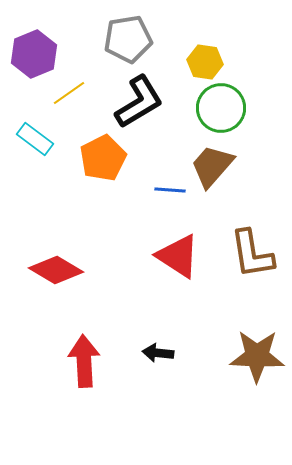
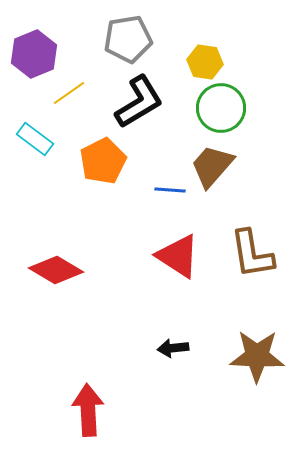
orange pentagon: moved 3 px down
black arrow: moved 15 px right, 5 px up; rotated 12 degrees counterclockwise
red arrow: moved 4 px right, 49 px down
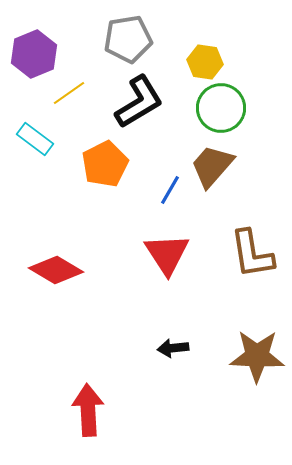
orange pentagon: moved 2 px right, 3 px down
blue line: rotated 64 degrees counterclockwise
red triangle: moved 11 px left, 2 px up; rotated 24 degrees clockwise
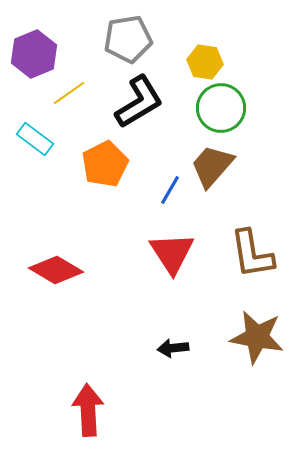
red triangle: moved 5 px right, 1 px up
brown star: moved 19 px up; rotated 8 degrees clockwise
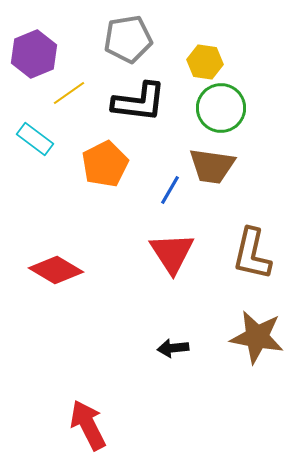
black L-shape: rotated 38 degrees clockwise
brown trapezoid: rotated 123 degrees counterclockwise
brown L-shape: rotated 22 degrees clockwise
red arrow: moved 15 px down; rotated 24 degrees counterclockwise
